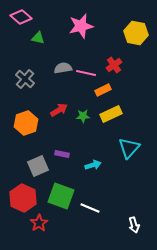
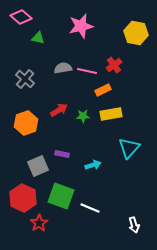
pink line: moved 1 px right, 2 px up
yellow rectangle: rotated 15 degrees clockwise
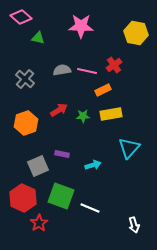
pink star: rotated 15 degrees clockwise
gray semicircle: moved 1 px left, 2 px down
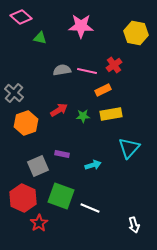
green triangle: moved 2 px right
gray cross: moved 11 px left, 14 px down
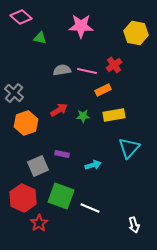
yellow rectangle: moved 3 px right, 1 px down
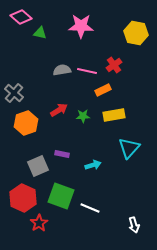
green triangle: moved 5 px up
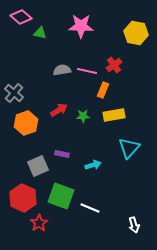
orange rectangle: rotated 42 degrees counterclockwise
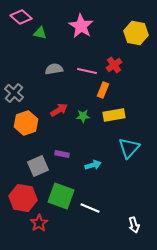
pink star: rotated 30 degrees clockwise
gray semicircle: moved 8 px left, 1 px up
red hexagon: rotated 16 degrees counterclockwise
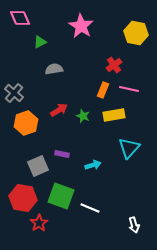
pink diamond: moved 1 px left, 1 px down; rotated 25 degrees clockwise
green triangle: moved 9 px down; rotated 40 degrees counterclockwise
pink line: moved 42 px right, 18 px down
green star: rotated 24 degrees clockwise
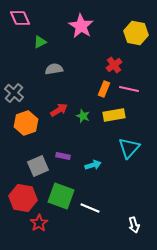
orange rectangle: moved 1 px right, 1 px up
purple rectangle: moved 1 px right, 2 px down
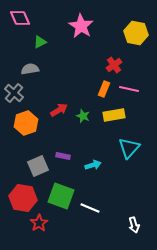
gray semicircle: moved 24 px left
